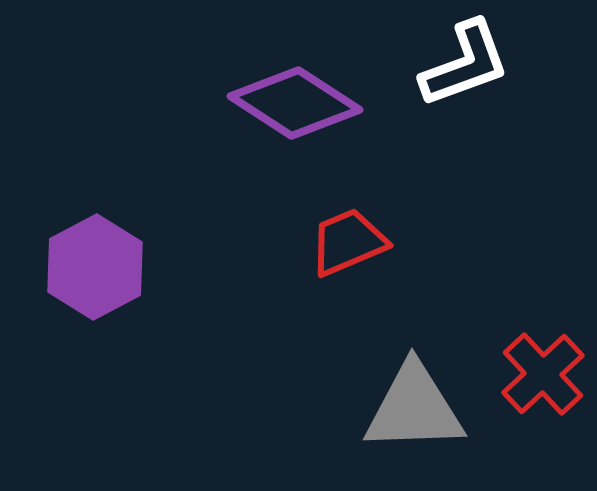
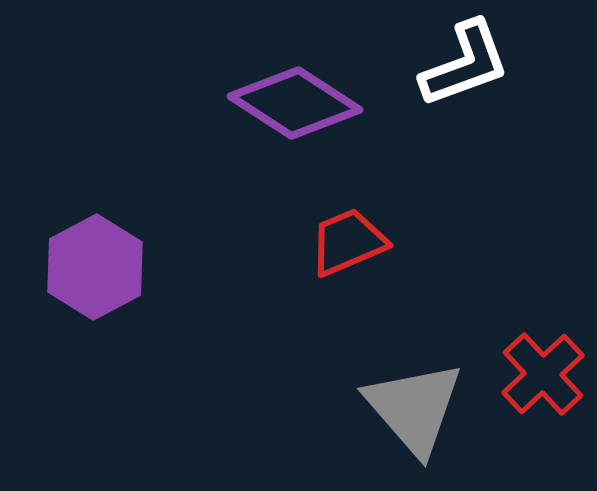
gray triangle: rotated 51 degrees clockwise
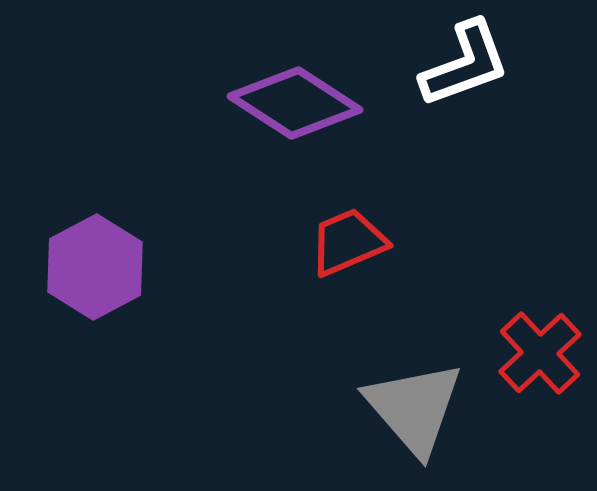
red cross: moved 3 px left, 21 px up
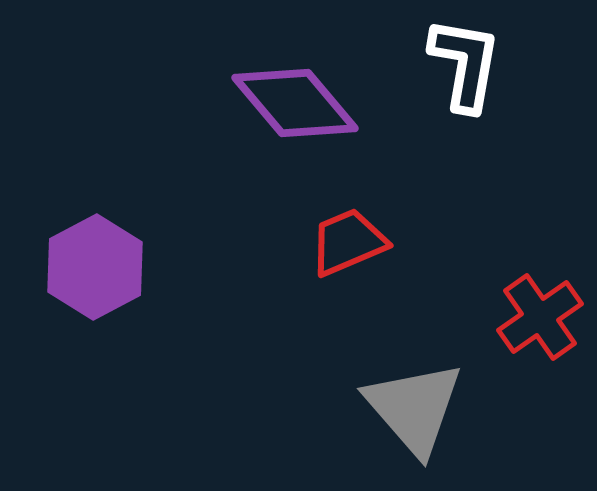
white L-shape: rotated 60 degrees counterclockwise
purple diamond: rotated 17 degrees clockwise
red cross: moved 36 px up; rotated 8 degrees clockwise
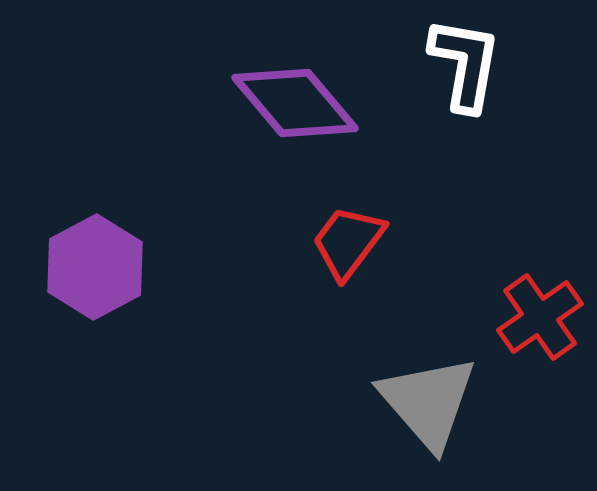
red trapezoid: rotated 30 degrees counterclockwise
gray triangle: moved 14 px right, 6 px up
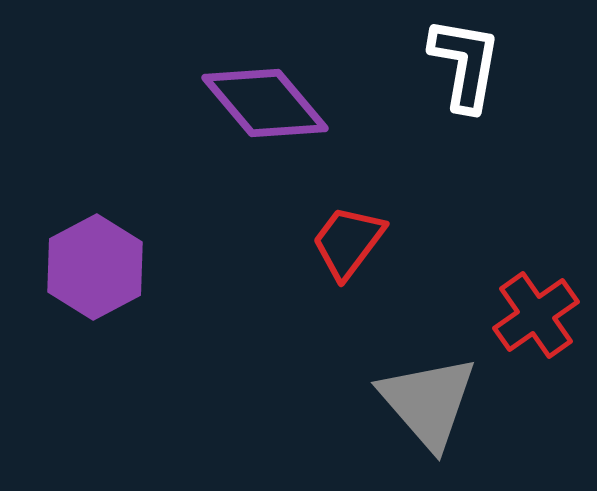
purple diamond: moved 30 px left
red cross: moved 4 px left, 2 px up
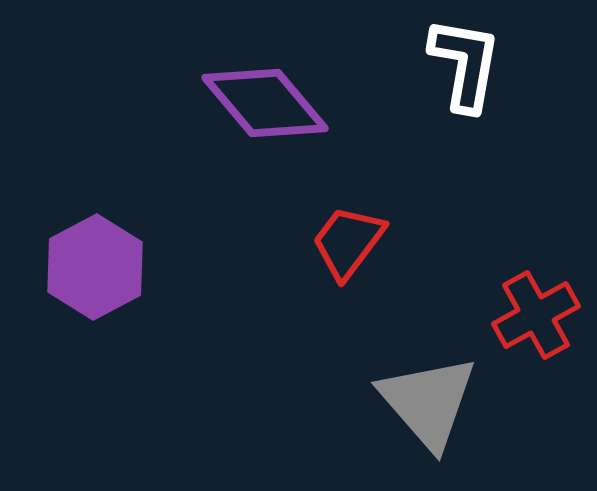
red cross: rotated 6 degrees clockwise
